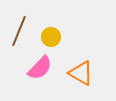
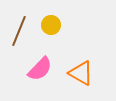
yellow circle: moved 12 px up
pink semicircle: moved 1 px down
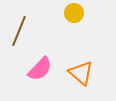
yellow circle: moved 23 px right, 12 px up
orange triangle: rotated 12 degrees clockwise
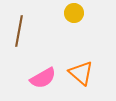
brown line: rotated 12 degrees counterclockwise
pink semicircle: moved 3 px right, 9 px down; rotated 16 degrees clockwise
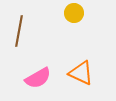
orange triangle: rotated 16 degrees counterclockwise
pink semicircle: moved 5 px left
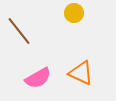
brown line: rotated 48 degrees counterclockwise
